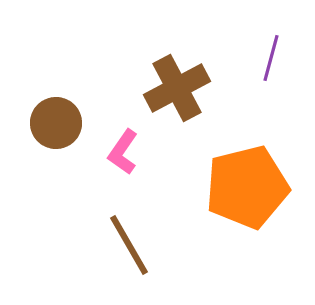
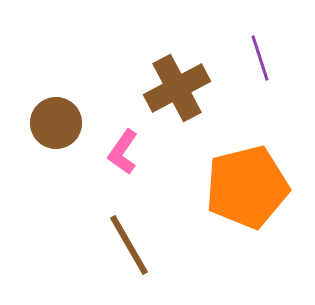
purple line: moved 11 px left; rotated 33 degrees counterclockwise
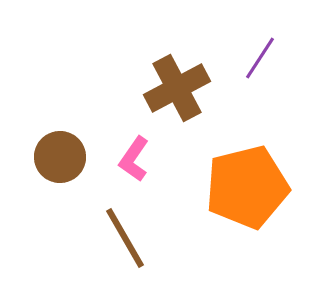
purple line: rotated 51 degrees clockwise
brown circle: moved 4 px right, 34 px down
pink L-shape: moved 11 px right, 7 px down
brown line: moved 4 px left, 7 px up
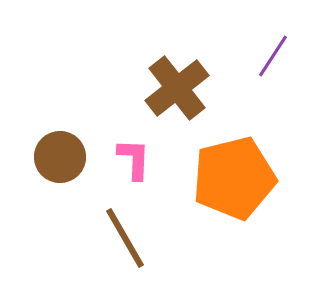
purple line: moved 13 px right, 2 px up
brown cross: rotated 10 degrees counterclockwise
pink L-shape: rotated 147 degrees clockwise
orange pentagon: moved 13 px left, 9 px up
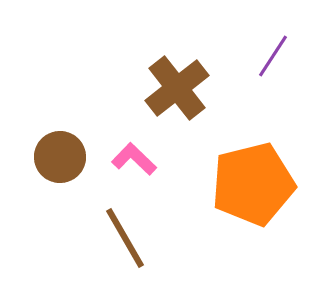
pink L-shape: rotated 48 degrees counterclockwise
orange pentagon: moved 19 px right, 6 px down
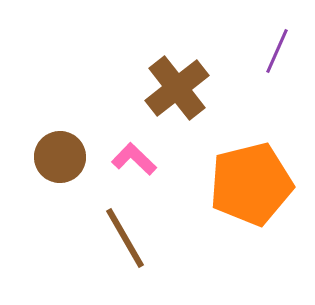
purple line: moved 4 px right, 5 px up; rotated 9 degrees counterclockwise
orange pentagon: moved 2 px left
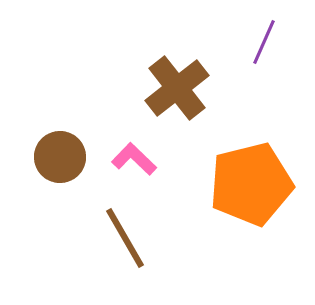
purple line: moved 13 px left, 9 px up
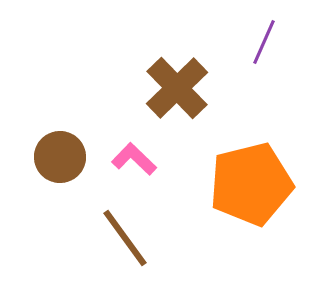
brown cross: rotated 6 degrees counterclockwise
brown line: rotated 6 degrees counterclockwise
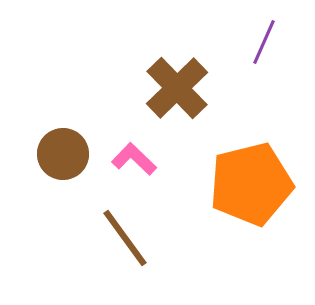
brown circle: moved 3 px right, 3 px up
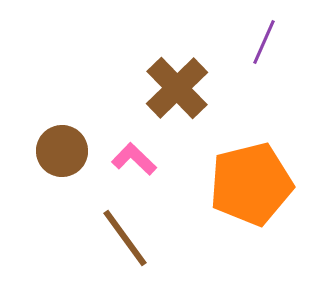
brown circle: moved 1 px left, 3 px up
